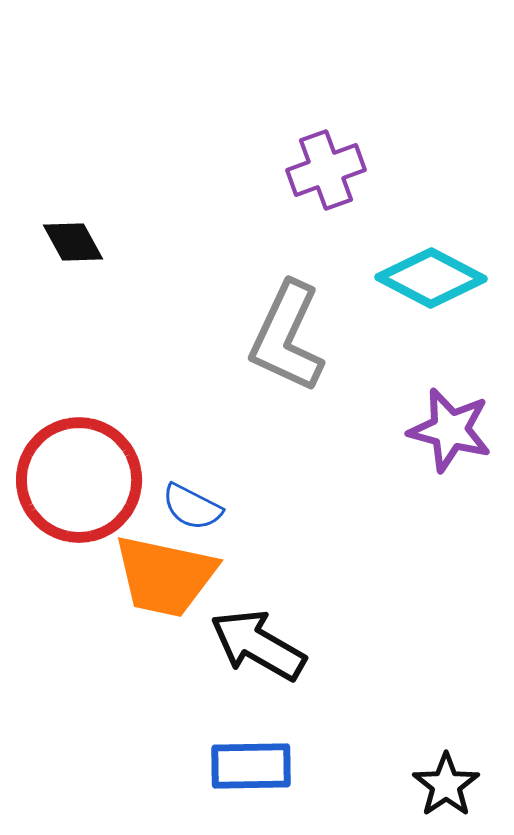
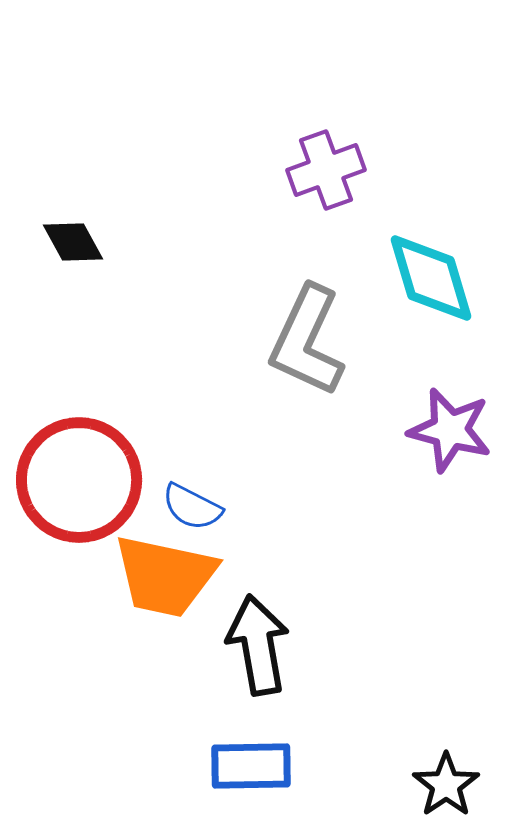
cyan diamond: rotated 46 degrees clockwise
gray L-shape: moved 20 px right, 4 px down
black arrow: rotated 50 degrees clockwise
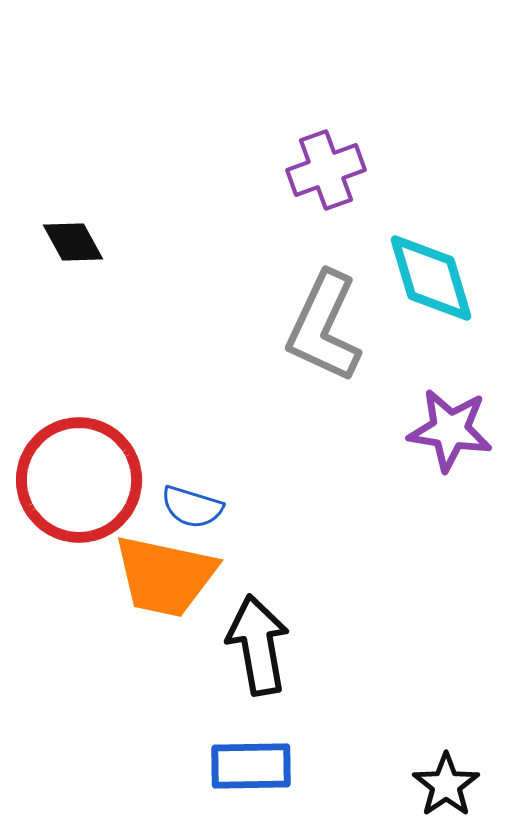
gray L-shape: moved 17 px right, 14 px up
purple star: rotated 6 degrees counterclockwise
blue semicircle: rotated 10 degrees counterclockwise
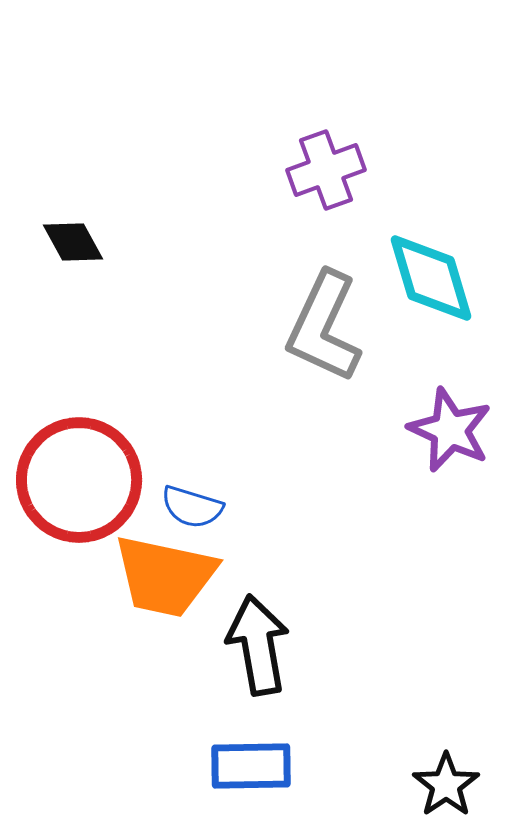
purple star: rotated 16 degrees clockwise
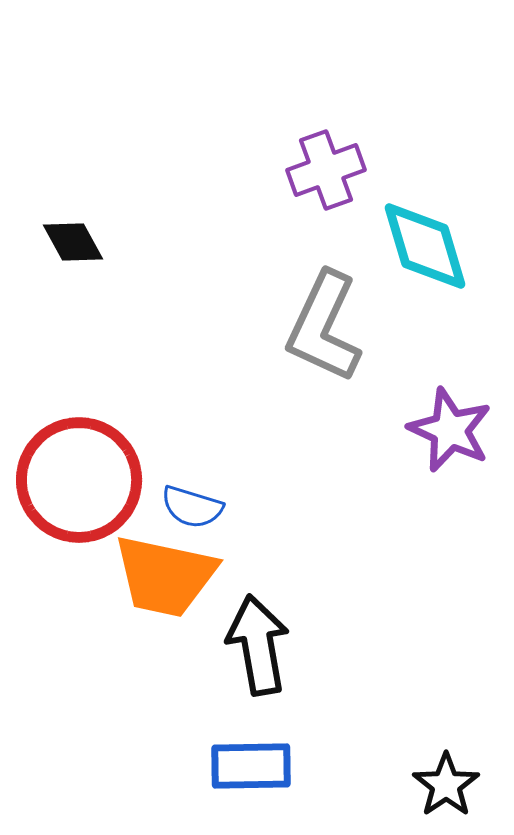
cyan diamond: moved 6 px left, 32 px up
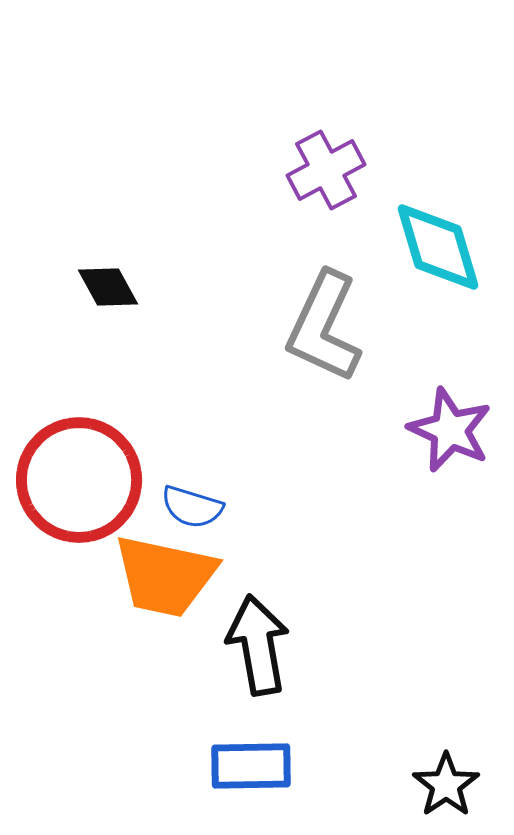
purple cross: rotated 8 degrees counterclockwise
black diamond: moved 35 px right, 45 px down
cyan diamond: moved 13 px right, 1 px down
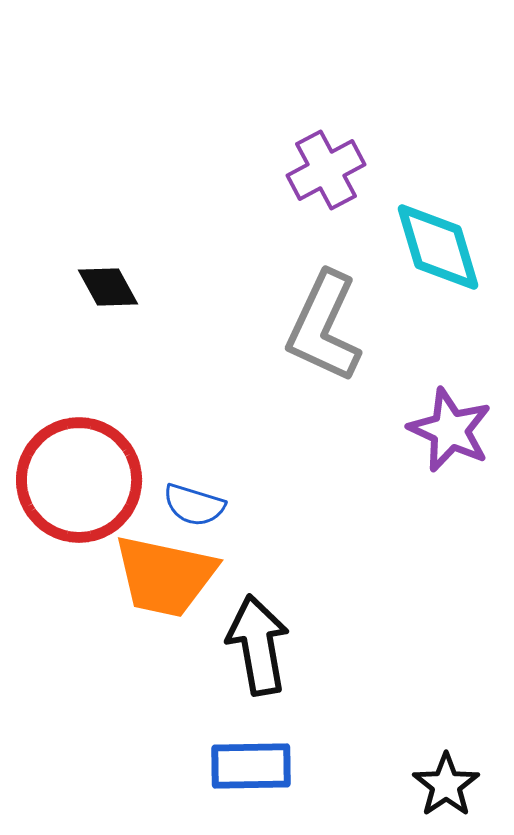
blue semicircle: moved 2 px right, 2 px up
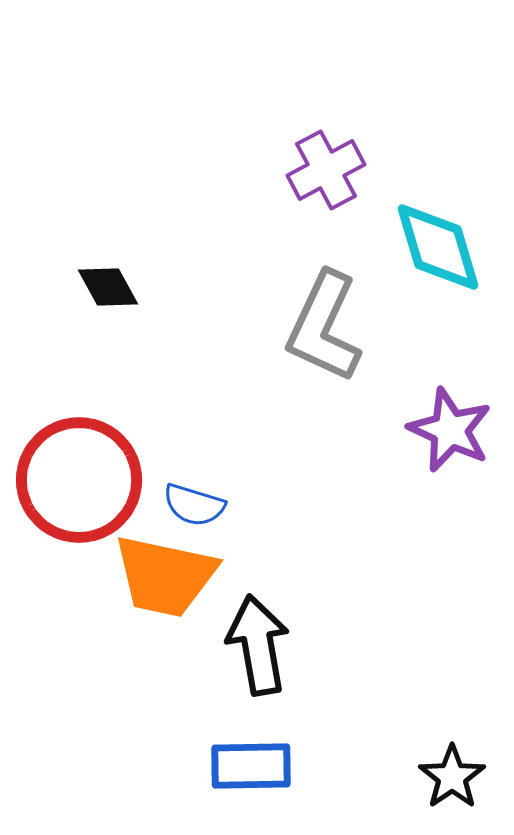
black star: moved 6 px right, 8 px up
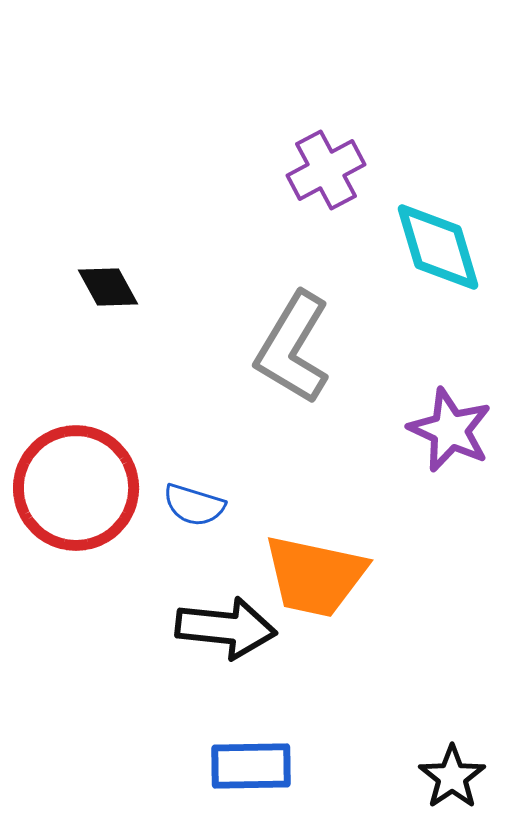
gray L-shape: moved 31 px left, 21 px down; rotated 6 degrees clockwise
red circle: moved 3 px left, 8 px down
orange trapezoid: moved 150 px right
black arrow: moved 32 px left, 17 px up; rotated 106 degrees clockwise
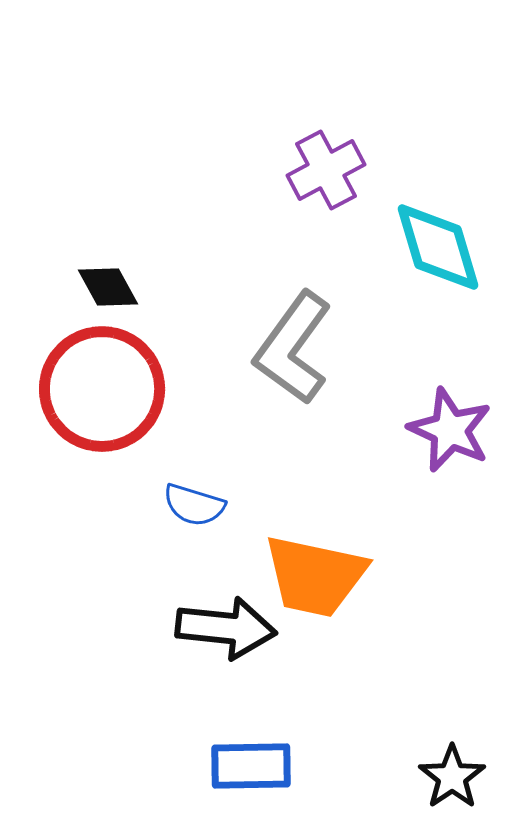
gray L-shape: rotated 5 degrees clockwise
red circle: moved 26 px right, 99 px up
